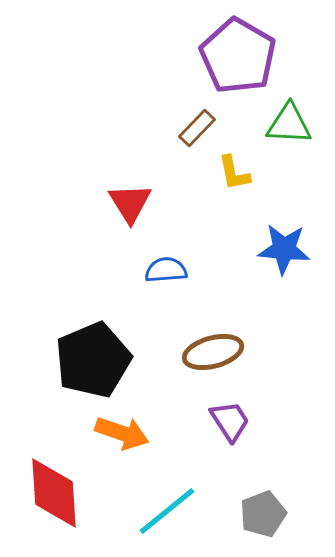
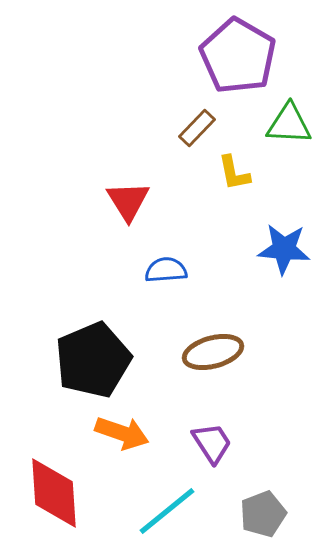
red triangle: moved 2 px left, 2 px up
purple trapezoid: moved 18 px left, 22 px down
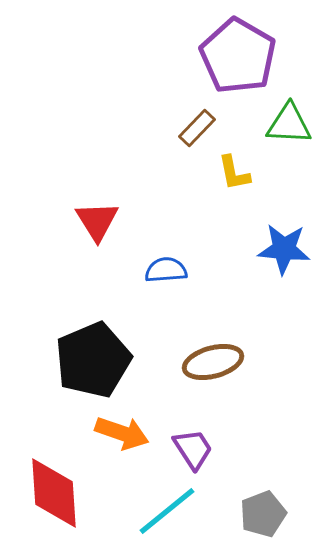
red triangle: moved 31 px left, 20 px down
brown ellipse: moved 10 px down
purple trapezoid: moved 19 px left, 6 px down
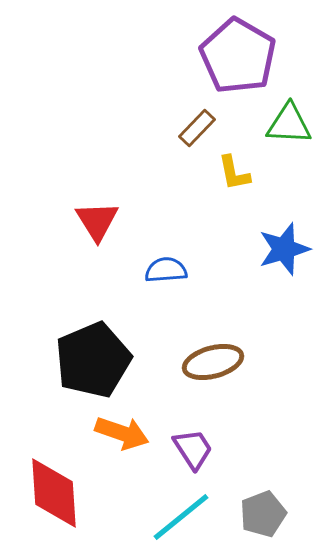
blue star: rotated 22 degrees counterclockwise
cyan line: moved 14 px right, 6 px down
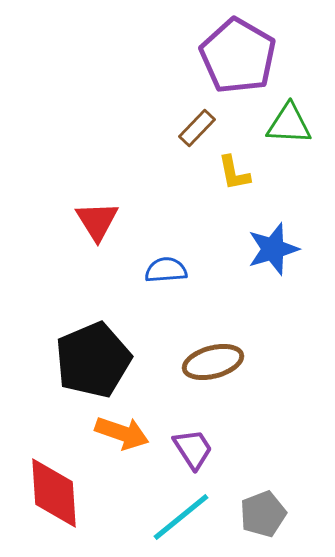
blue star: moved 11 px left
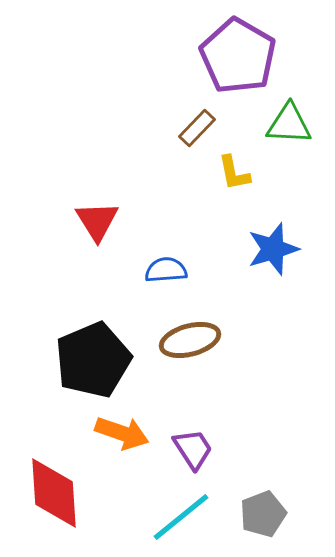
brown ellipse: moved 23 px left, 22 px up
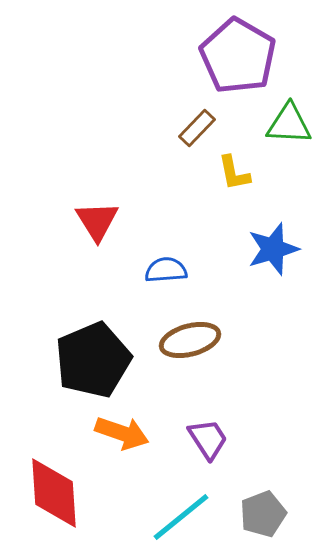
purple trapezoid: moved 15 px right, 10 px up
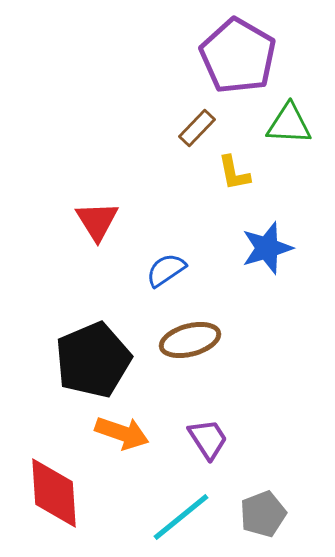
blue star: moved 6 px left, 1 px up
blue semicircle: rotated 30 degrees counterclockwise
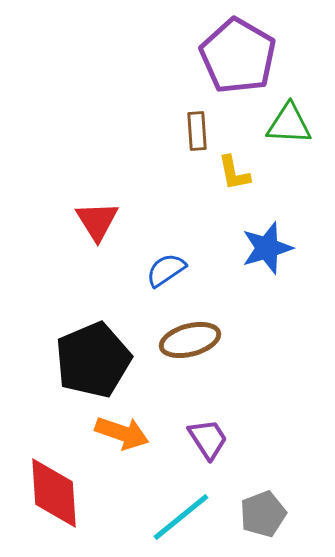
brown rectangle: moved 3 px down; rotated 48 degrees counterclockwise
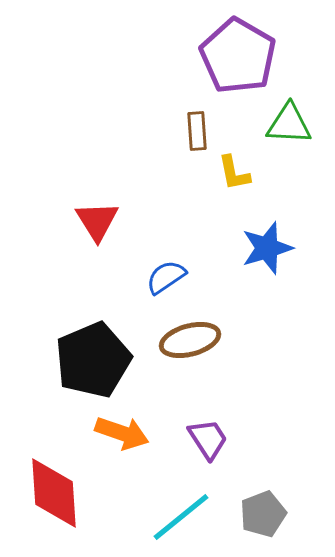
blue semicircle: moved 7 px down
